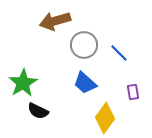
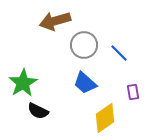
yellow diamond: rotated 20 degrees clockwise
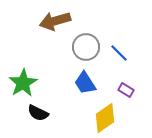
gray circle: moved 2 px right, 2 px down
blue trapezoid: rotated 15 degrees clockwise
purple rectangle: moved 7 px left, 2 px up; rotated 49 degrees counterclockwise
black semicircle: moved 2 px down
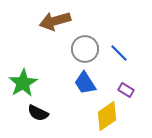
gray circle: moved 1 px left, 2 px down
yellow diamond: moved 2 px right, 2 px up
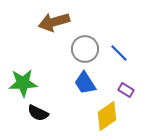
brown arrow: moved 1 px left, 1 px down
green star: rotated 28 degrees clockwise
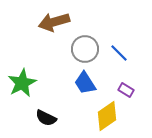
green star: moved 1 px left; rotated 24 degrees counterclockwise
black semicircle: moved 8 px right, 5 px down
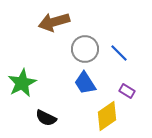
purple rectangle: moved 1 px right, 1 px down
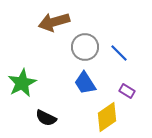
gray circle: moved 2 px up
yellow diamond: moved 1 px down
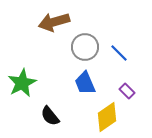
blue trapezoid: rotated 10 degrees clockwise
purple rectangle: rotated 14 degrees clockwise
black semicircle: moved 4 px right, 2 px up; rotated 25 degrees clockwise
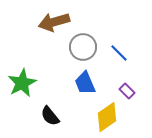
gray circle: moved 2 px left
